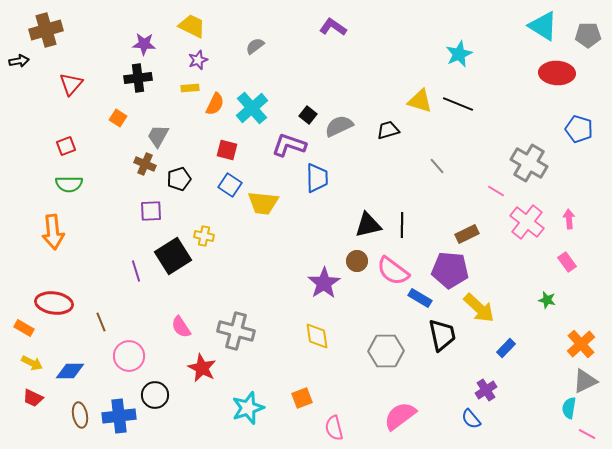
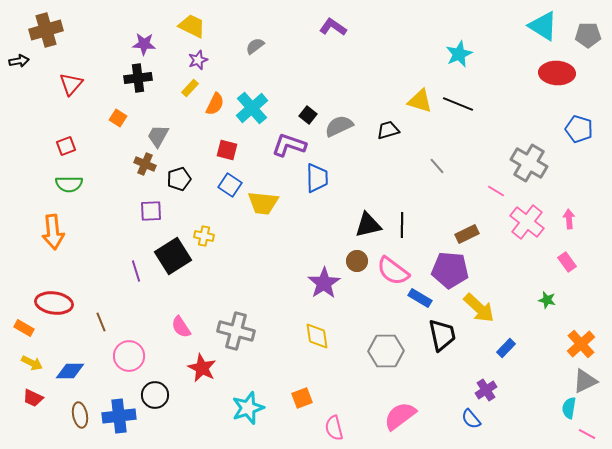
yellow rectangle at (190, 88): rotated 42 degrees counterclockwise
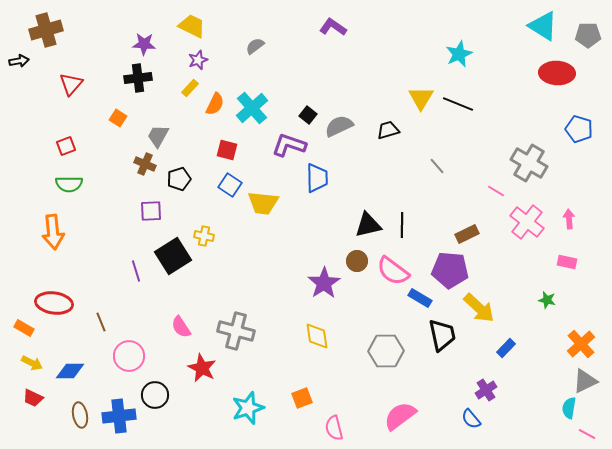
yellow triangle at (420, 101): moved 1 px right, 3 px up; rotated 44 degrees clockwise
pink rectangle at (567, 262): rotated 42 degrees counterclockwise
